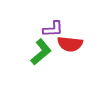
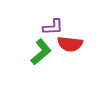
purple L-shape: moved 2 px up
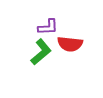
purple L-shape: moved 5 px left
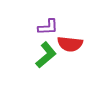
green L-shape: moved 5 px right, 3 px down
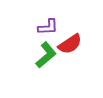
red semicircle: rotated 40 degrees counterclockwise
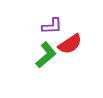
purple L-shape: moved 4 px right, 1 px up
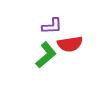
red semicircle: rotated 25 degrees clockwise
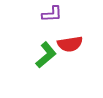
purple L-shape: moved 12 px up
